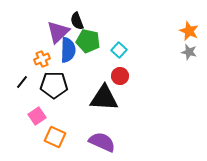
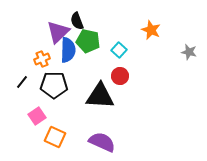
orange star: moved 38 px left, 1 px up
black triangle: moved 4 px left, 2 px up
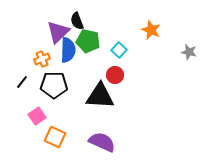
red circle: moved 5 px left, 1 px up
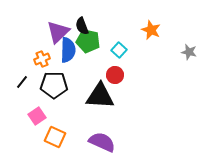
black semicircle: moved 5 px right, 5 px down
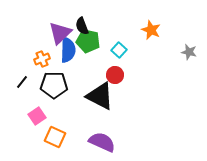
purple triangle: moved 2 px right, 1 px down
black triangle: rotated 24 degrees clockwise
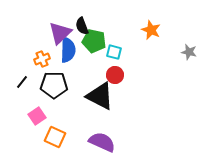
green pentagon: moved 6 px right
cyan square: moved 5 px left, 2 px down; rotated 28 degrees counterclockwise
